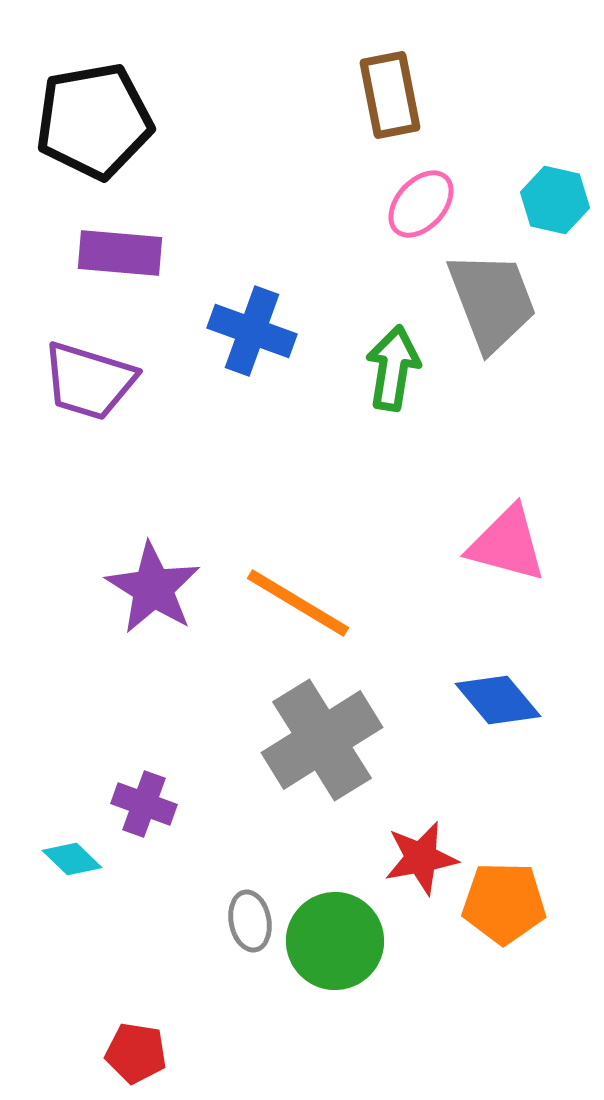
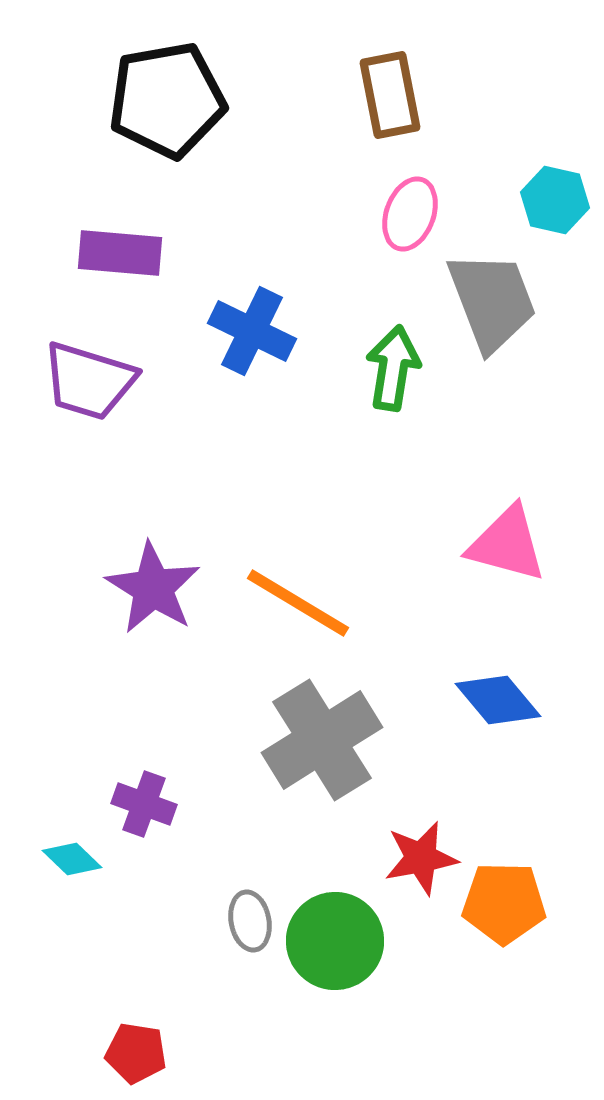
black pentagon: moved 73 px right, 21 px up
pink ellipse: moved 11 px left, 10 px down; rotated 22 degrees counterclockwise
blue cross: rotated 6 degrees clockwise
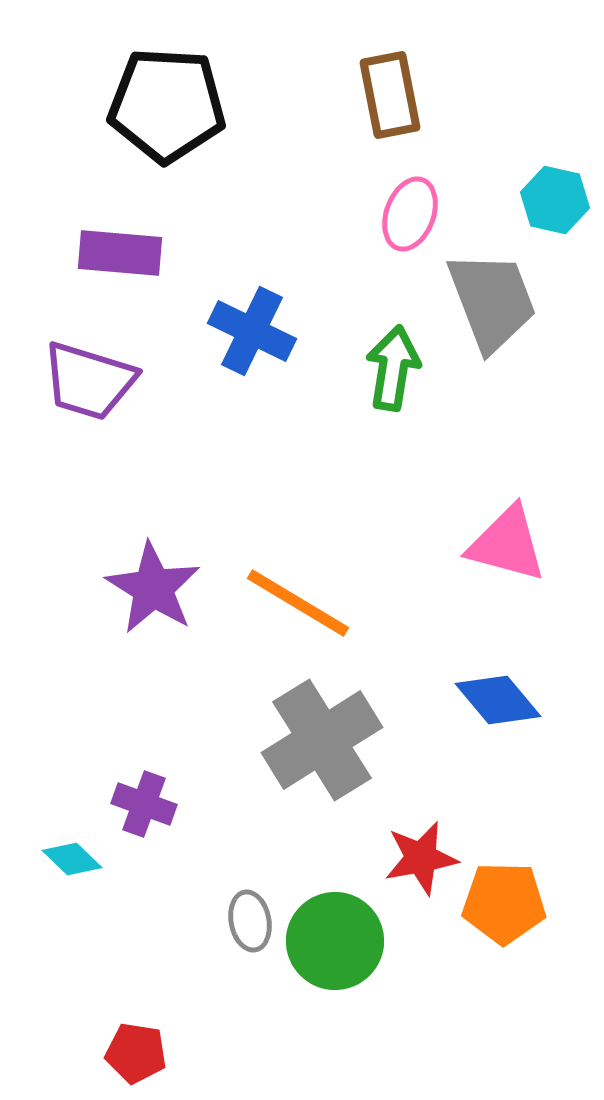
black pentagon: moved 5 px down; rotated 13 degrees clockwise
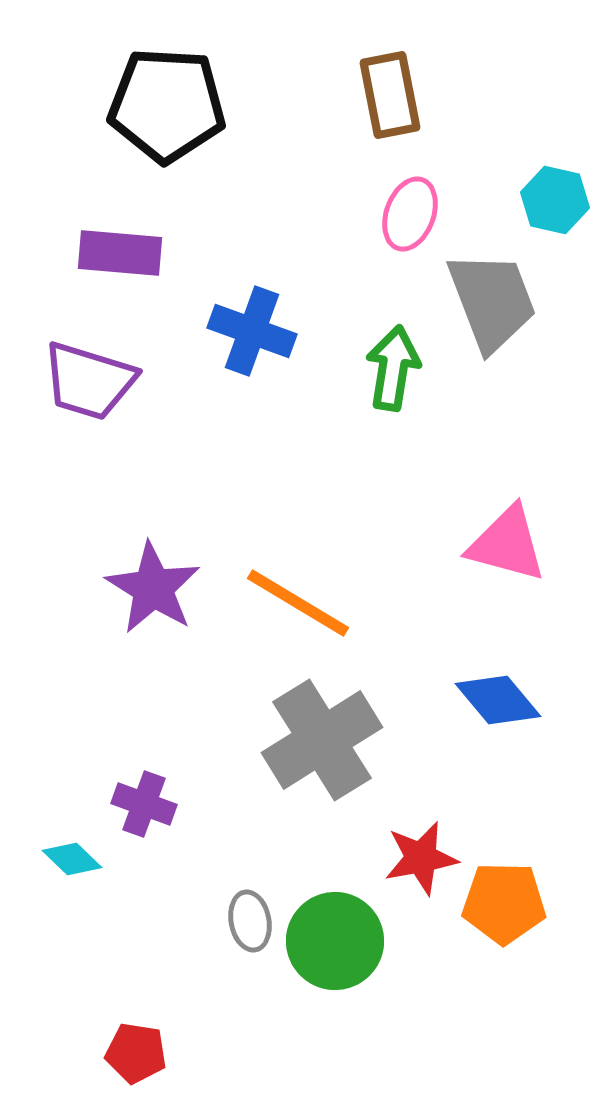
blue cross: rotated 6 degrees counterclockwise
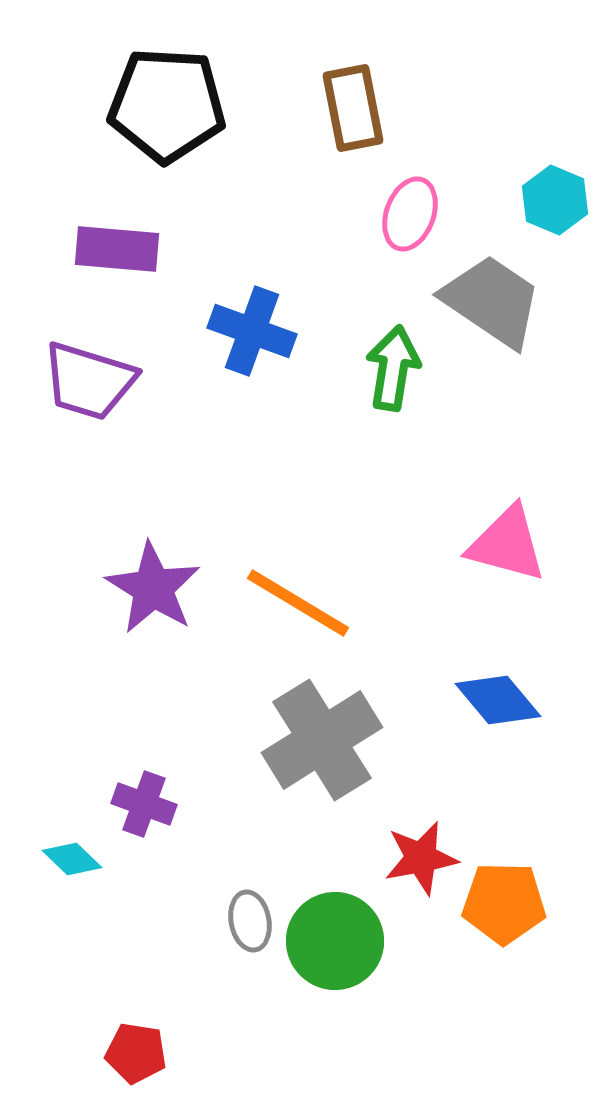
brown rectangle: moved 37 px left, 13 px down
cyan hexagon: rotated 10 degrees clockwise
purple rectangle: moved 3 px left, 4 px up
gray trapezoid: rotated 35 degrees counterclockwise
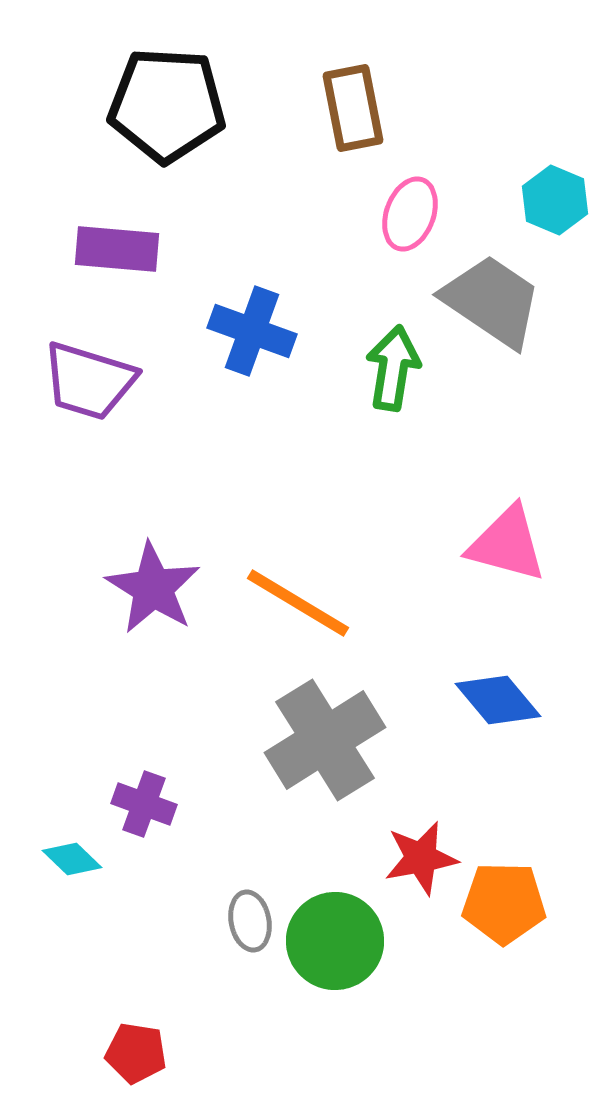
gray cross: moved 3 px right
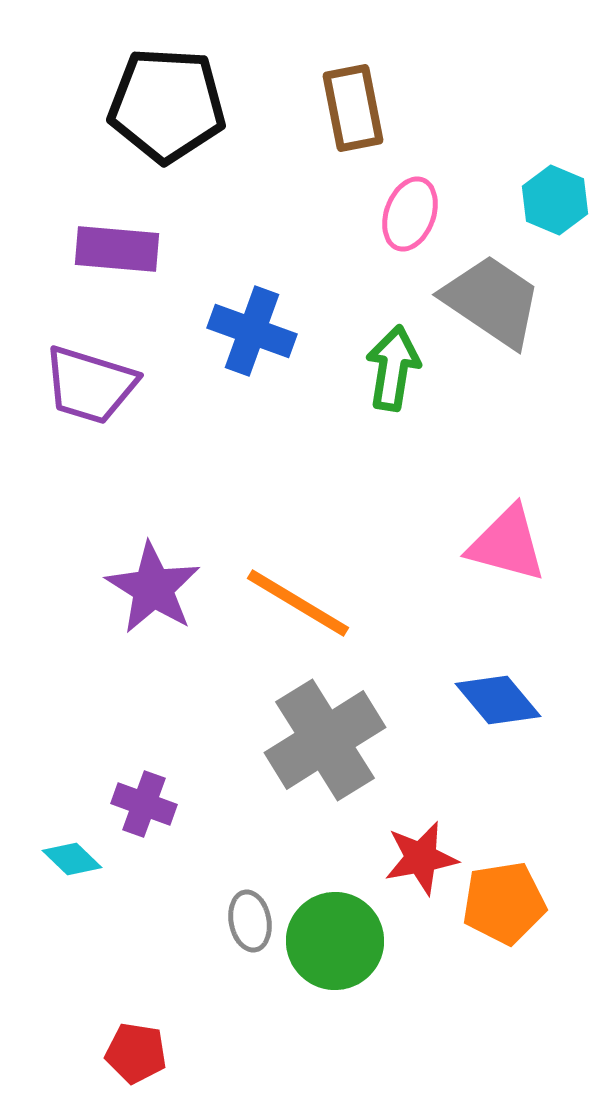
purple trapezoid: moved 1 px right, 4 px down
orange pentagon: rotated 10 degrees counterclockwise
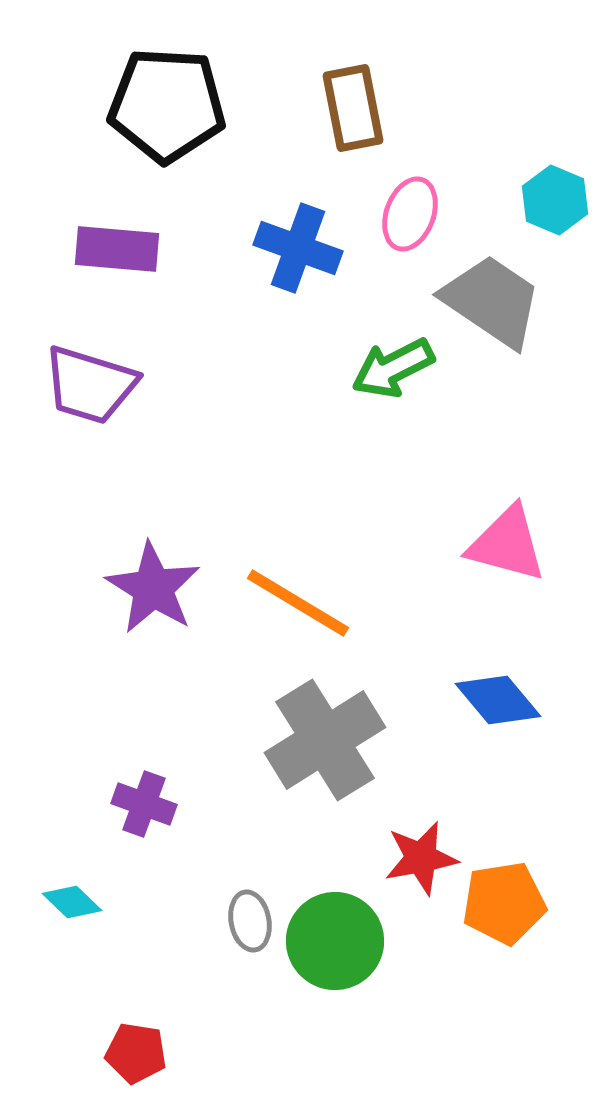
blue cross: moved 46 px right, 83 px up
green arrow: rotated 126 degrees counterclockwise
cyan diamond: moved 43 px down
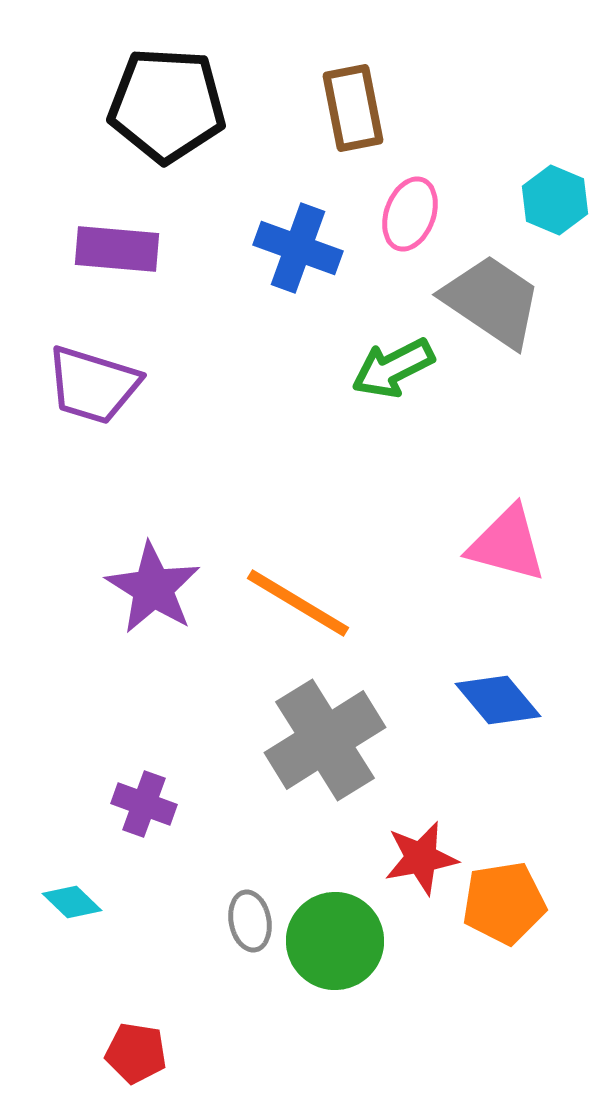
purple trapezoid: moved 3 px right
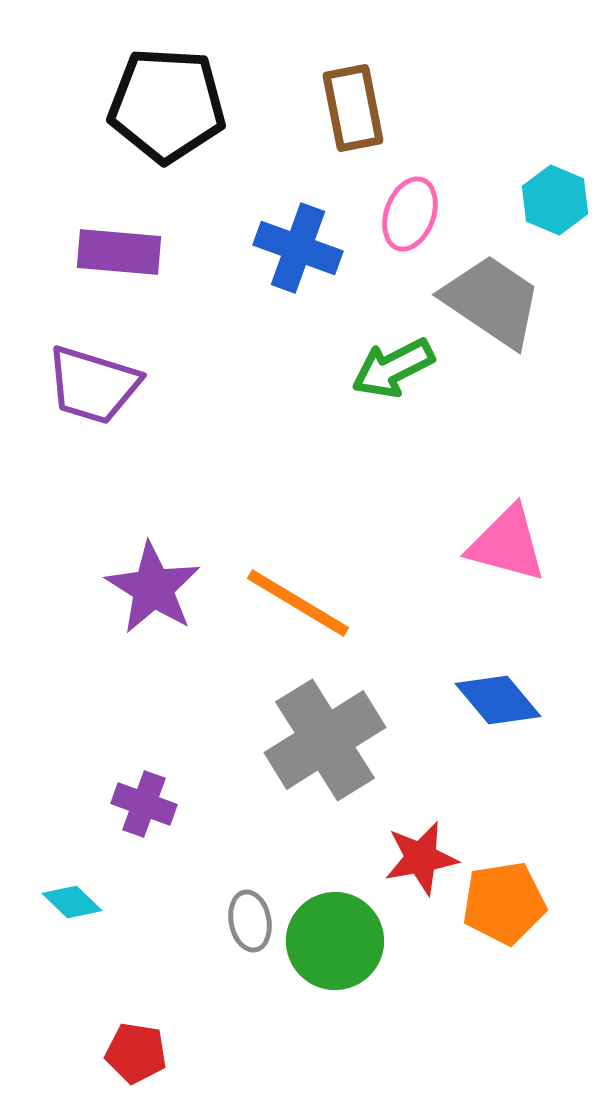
purple rectangle: moved 2 px right, 3 px down
